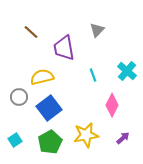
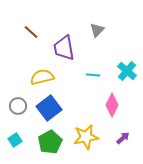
cyan line: rotated 64 degrees counterclockwise
gray circle: moved 1 px left, 9 px down
yellow star: moved 2 px down
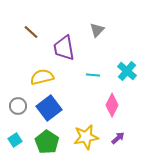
purple arrow: moved 5 px left
green pentagon: moved 3 px left; rotated 10 degrees counterclockwise
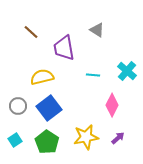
gray triangle: rotated 42 degrees counterclockwise
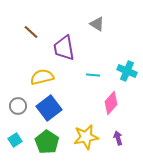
gray triangle: moved 6 px up
cyan cross: rotated 18 degrees counterclockwise
pink diamond: moved 1 px left, 2 px up; rotated 15 degrees clockwise
purple arrow: rotated 64 degrees counterclockwise
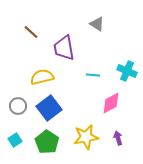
pink diamond: rotated 20 degrees clockwise
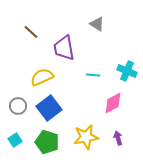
yellow semicircle: rotated 10 degrees counterclockwise
pink diamond: moved 2 px right
green pentagon: rotated 15 degrees counterclockwise
